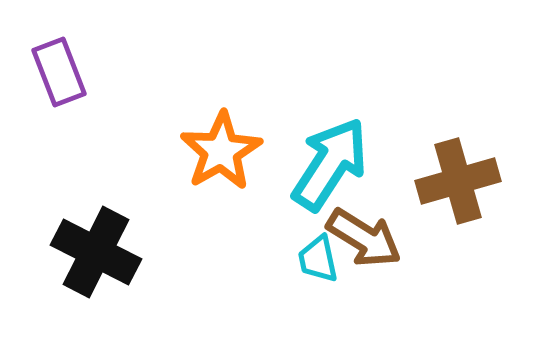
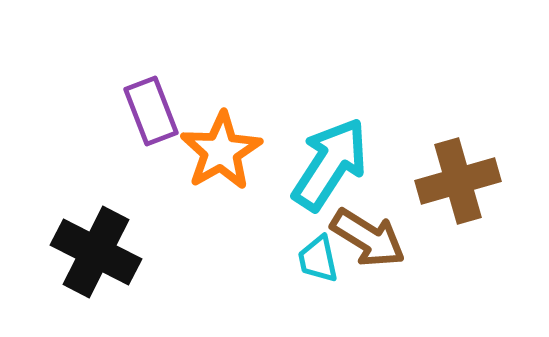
purple rectangle: moved 92 px right, 39 px down
brown arrow: moved 4 px right
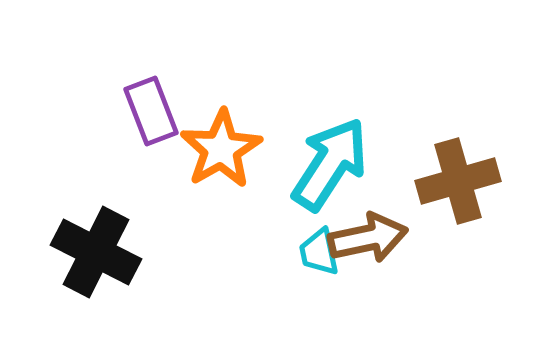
orange star: moved 2 px up
brown arrow: rotated 44 degrees counterclockwise
cyan trapezoid: moved 1 px right, 7 px up
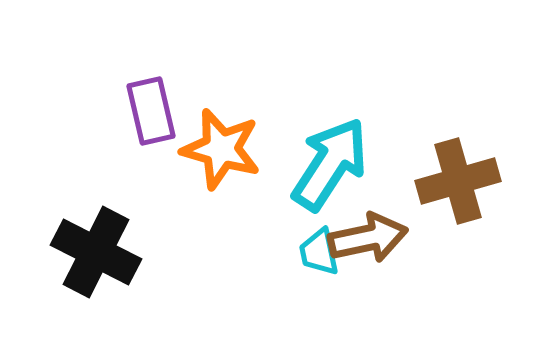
purple rectangle: rotated 8 degrees clockwise
orange star: rotated 26 degrees counterclockwise
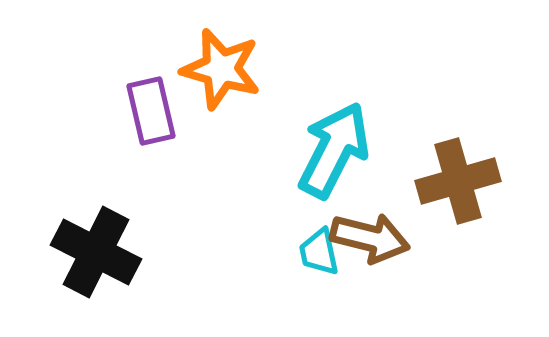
orange star: moved 80 px up
cyan arrow: moved 4 px right, 14 px up; rotated 6 degrees counterclockwise
brown arrow: moved 2 px right; rotated 26 degrees clockwise
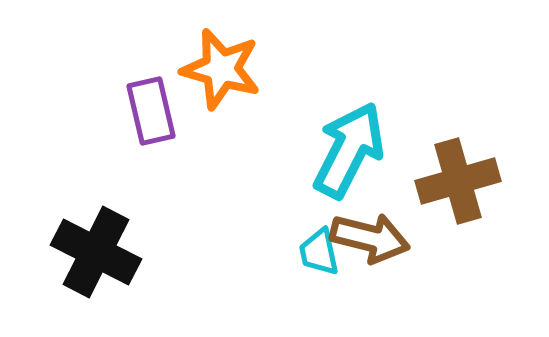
cyan arrow: moved 15 px right
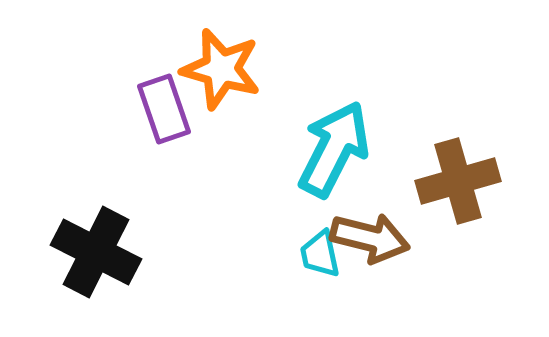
purple rectangle: moved 13 px right, 2 px up; rotated 6 degrees counterclockwise
cyan arrow: moved 15 px left, 1 px up
cyan trapezoid: moved 1 px right, 2 px down
